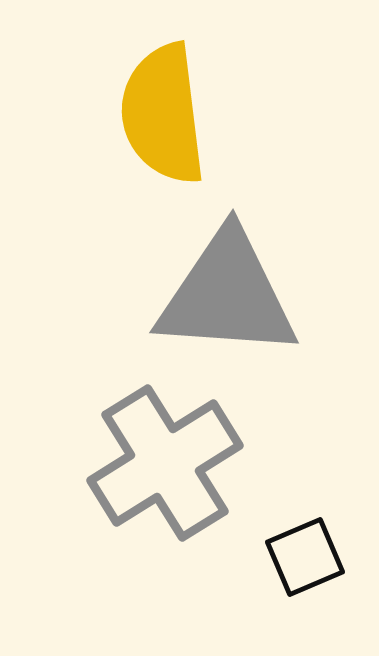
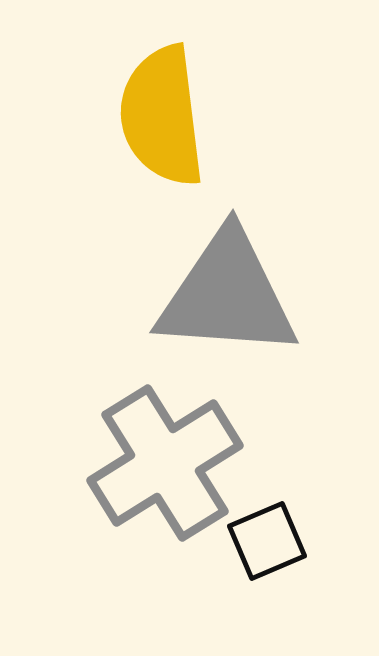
yellow semicircle: moved 1 px left, 2 px down
black square: moved 38 px left, 16 px up
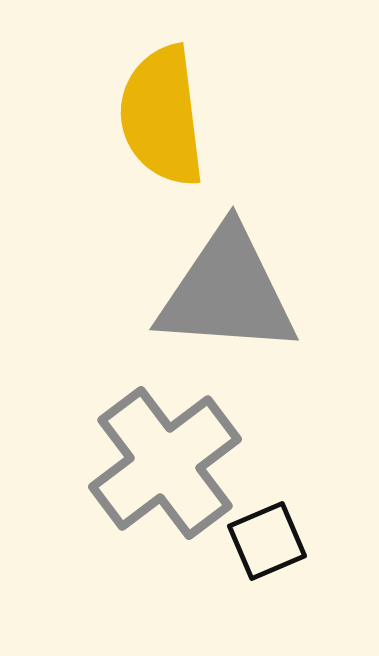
gray triangle: moved 3 px up
gray cross: rotated 5 degrees counterclockwise
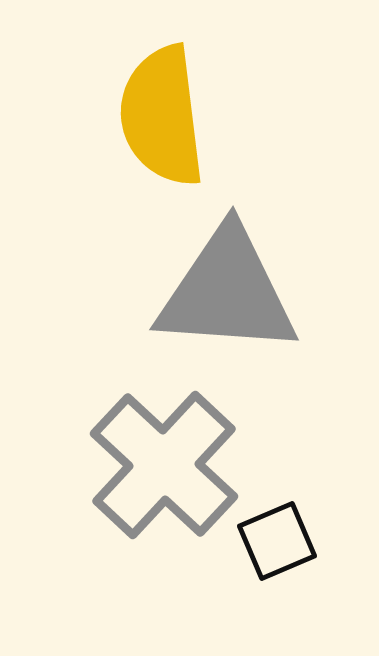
gray cross: moved 1 px left, 2 px down; rotated 10 degrees counterclockwise
black square: moved 10 px right
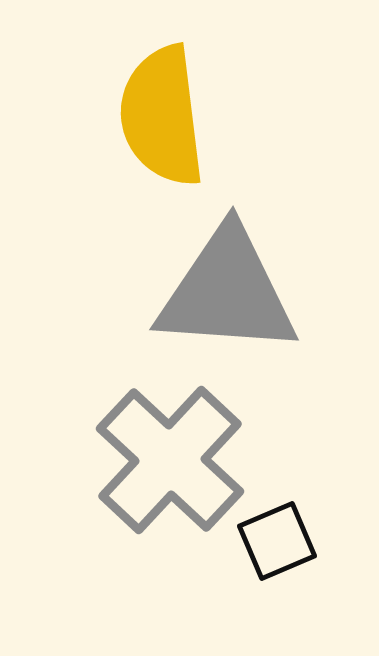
gray cross: moved 6 px right, 5 px up
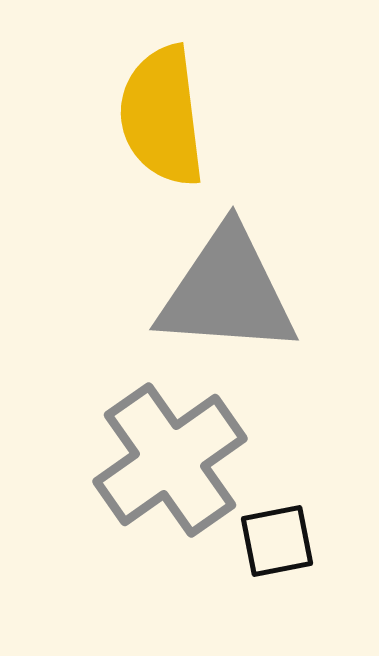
gray cross: rotated 12 degrees clockwise
black square: rotated 12 degrees clockwise
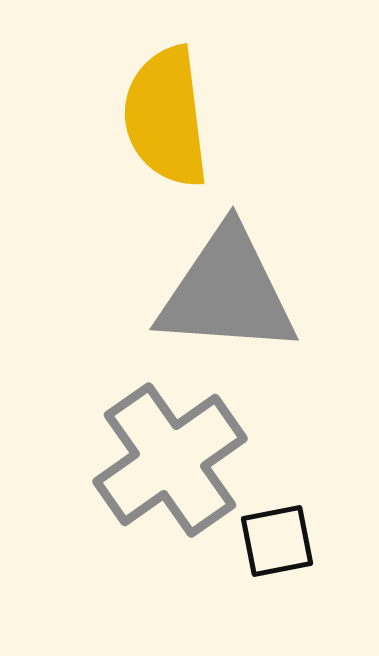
yellow semicircle: moved 4 px right, 1 px down
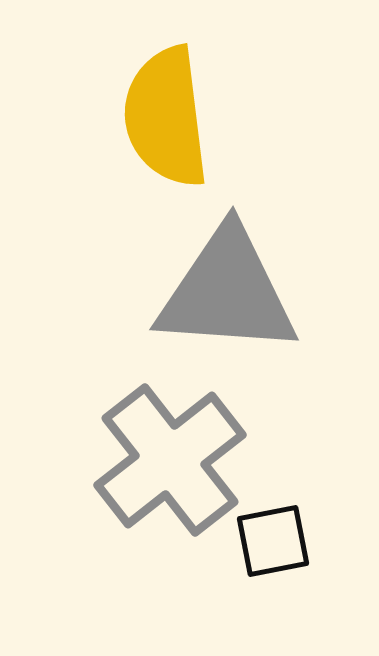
gray cross: rotated 3 degrees counterclockwise
black square: moved 4 px left
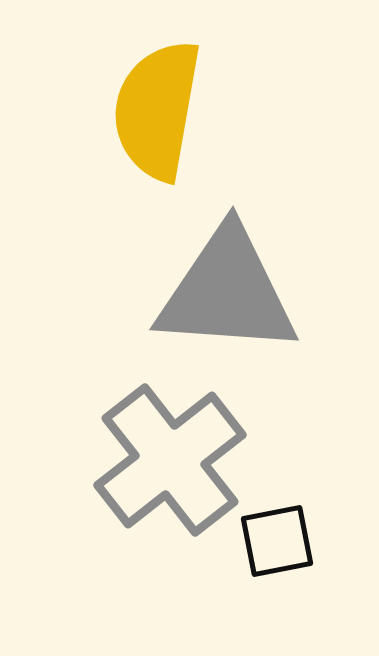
yellow semicircle: moved 9 px left, 7 px up; rotated 17 degrees clockwise
black square: moved 4 px right
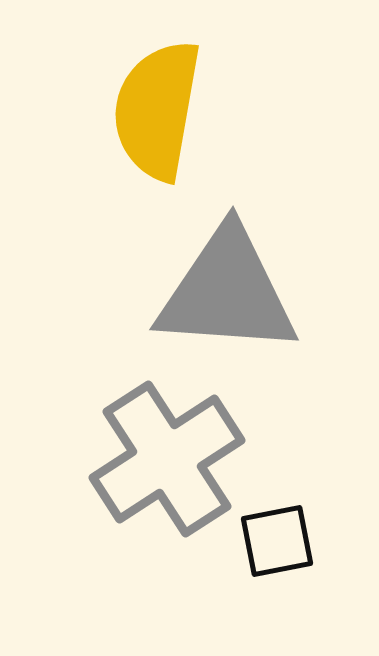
gray cross: moved 3 px left, 1 px up; rotated 5 degrees clockwise
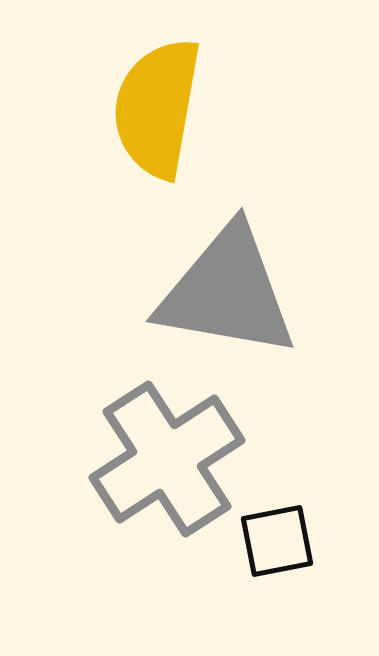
yellow semicircle: moved 2 px up
gray triangle: rotated 6 degrees clockwise
